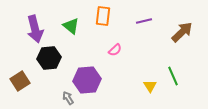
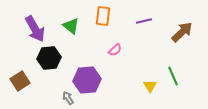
purple arrow: rotated 16 degrees counterclockwise
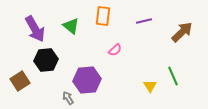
black hexagon: moved 3 px left, 2 px down
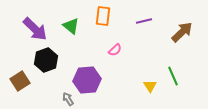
purple arrow: rotated 16 degrees counterclockwise
black hexagon: rotated 15 degrees counterclockwise
gray arrow: moved 1 px down
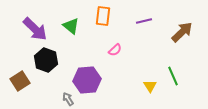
black hexagon: rotated 20 degrees counterclockwise
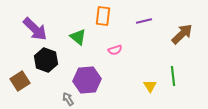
green triangle: moved 7 px right, 11 px down
brown arrow: moved 2 px down
pink semicircle: rotated 24 degrees clockwise
green line: rotated 18 degrees clockwise
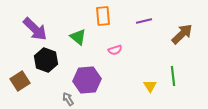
orange rectangle: rotated 12 degrees counterclockwise
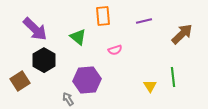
black hexagon: moved 2 px left; rotated 10 degrees clockwise
green line: moved 1 px down
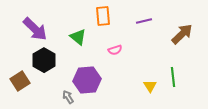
gray arrow: moved 2 px up
